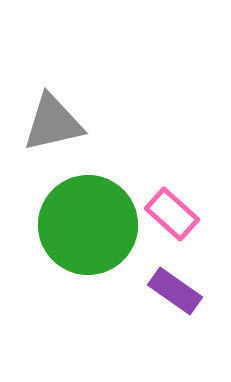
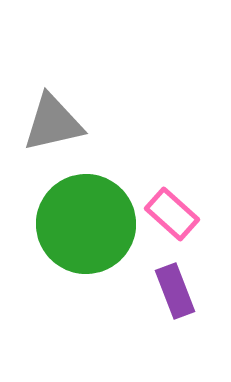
green circle: moved 2 px left, 1 px up
purple rectangle: rotated 34 degrees clockwise
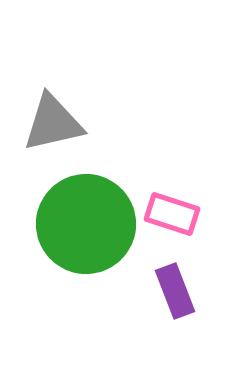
pink rectangle: rotated 24 degrees counterclockwise
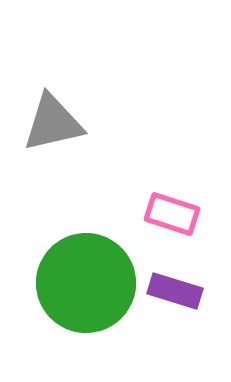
green circle: moved 59 px down
purple rectangle: rotated 52 degrees counterclockwise
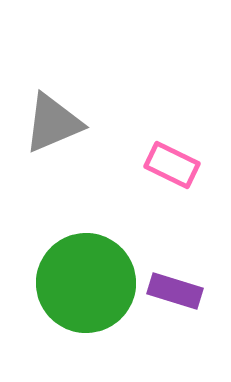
gray triangle: rotated 10 degrees counterclockwise
pink rectangle: moved 49 px up; rotated 8 degrees clockwise
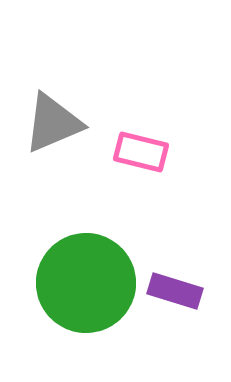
pink rectangle: moved 31 px left, 13 px up; rotated 12 degrees counterclockwise
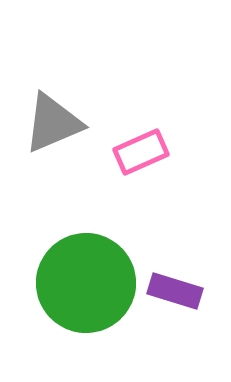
pink rectangle: rotated 38 degrees counterclockwise
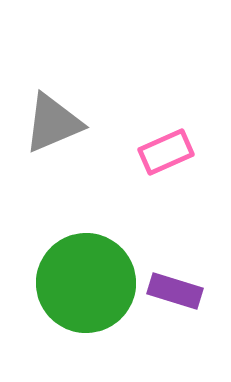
pink rectangle: moved 25 px right
